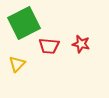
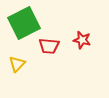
red star: moved 1 px right, 4 px up
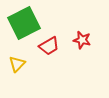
red trapezoid: rotated 35 degrees counterclockwise
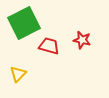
red trapezoid: rotated 135 degrees counterclockwise
yellow triangle: moved 1 px right, 10 px down
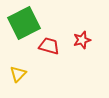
red star: rotated 30 degrees counterclockwise
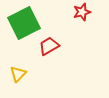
red star: moved 28 px up
red trapezoid: rotated 45 degrees counterclockwise
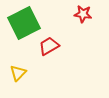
red star: moved 1 px right, 2 px down; rotated 24 degrees clockwise
yellow triangle: moved 1 px up
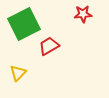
red star: rotated 12 degrees counterclockwise
green square: moved 1 px down
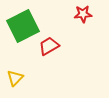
green square: moved 1 px left, 2 px down
yellow triangle: moved 3 px left, 5 px down
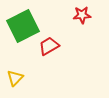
red star: moved 1 px left, 1 px down
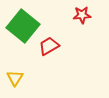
green square: rotated 24 degrees counterclockwise
yellow triangle: rotated 12 degrees counterclockwise
